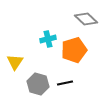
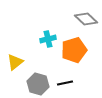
yellow triangle: rotated 18 degrees clockwise
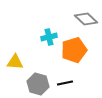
cyan cross: moved 1 px right, 2 px up
yellow triangle: rotated 42 degrees clockwise
